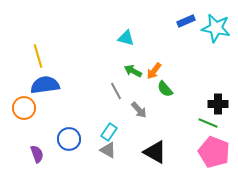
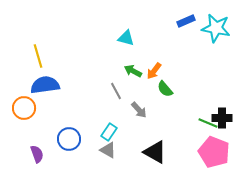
black cross: moved 4 px right, 14 px down
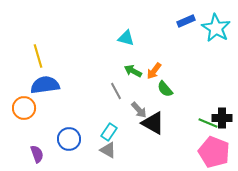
cyan star: rotated 20 degrees clockwise
black triangle: moved 2 px left, 29 px up
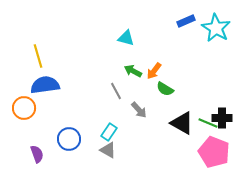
green semicircle: rotated 18 degrees counterclockwise
black triangle: moved 29 px right
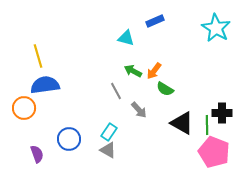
blue rectangle: moved 31 px left
black cross: moved 5 px up
green line: moved 1 px left, 2 px down; rotated 66 degrees clockwise
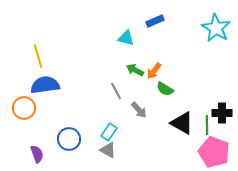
green arrow: moved 2 px right, 1 px up
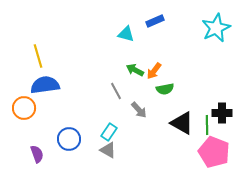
cyan star: rotated 16 degrees clockwise
cyan triangle: moved 4 px up
green semicircle: rotated 42 degrees counterclockwise
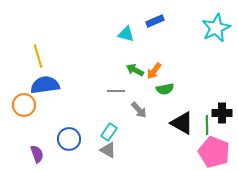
gray line: rotated 60 degrees counterclockwise
orange circle: moved 3 px up
